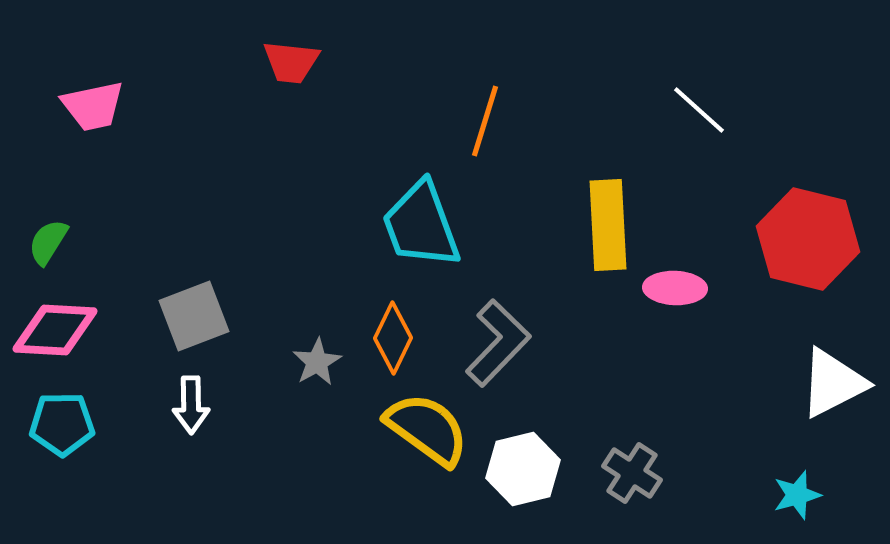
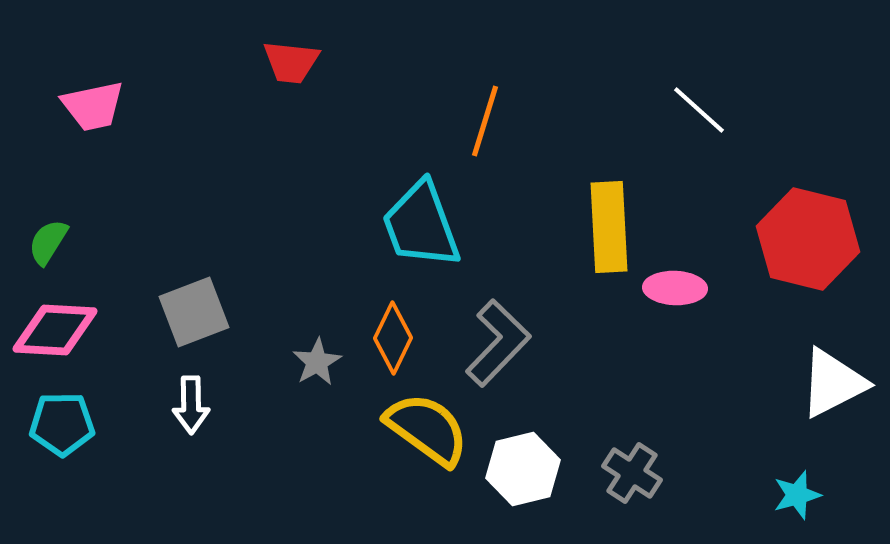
yellow rectangle: moved 1 px right, 2 px down
gray square: moved 4 px up
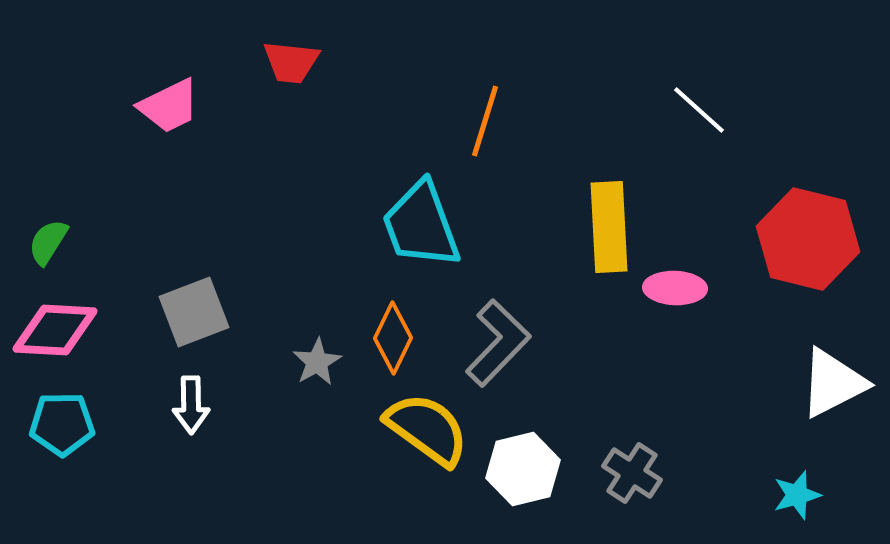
pink trapezoid: moved 76 px right; rotated 14 degrees counterclockwise
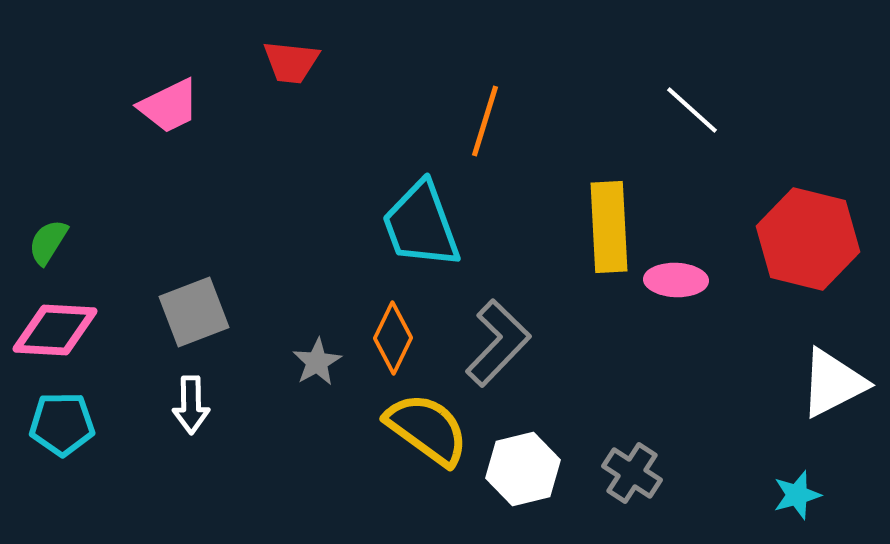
white line: moved 7 px left
pink ellipse: moved 1 px right, 8 px up
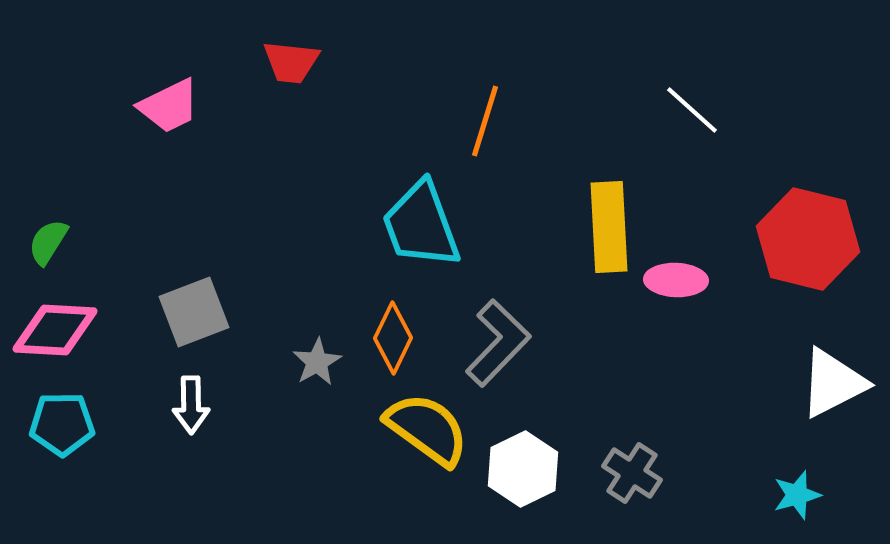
white hexagon: rotated 12 degrees counterclockwise
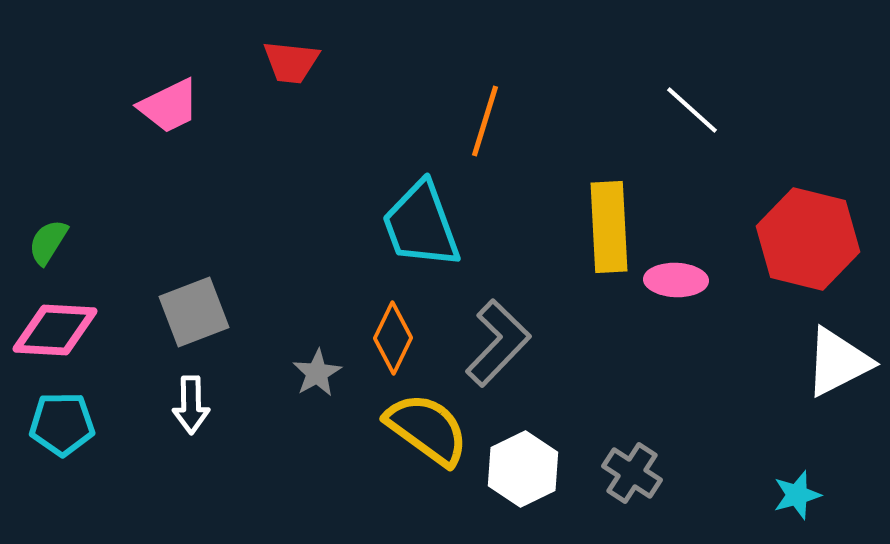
gray star: moved 11 px down
white triangle: moved 5 px right, 21 px up
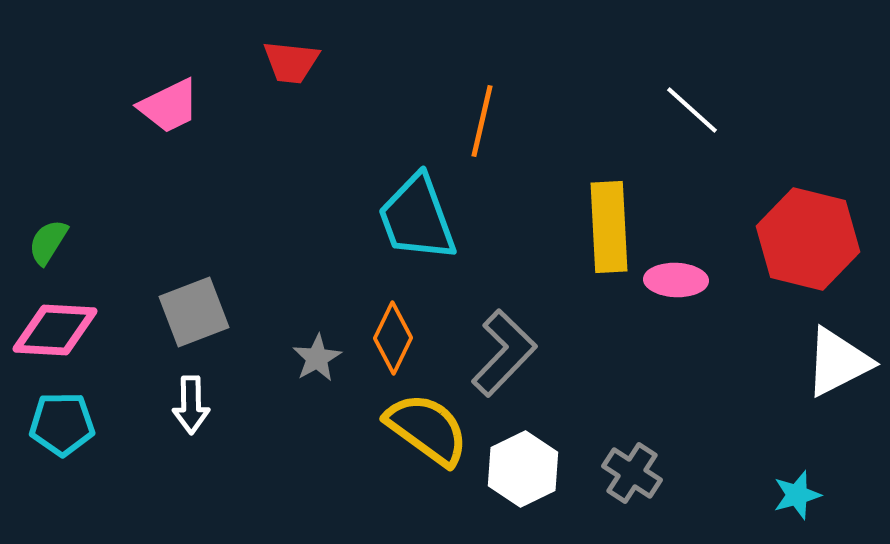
orange line: moved 3 px left; rotated 4 degrees counterclockwise
cyan trapezoid: moved 4 px left, 7 px up
gray L-shape: moved 6 px right, 10 px down
gray star: moved 15 px up
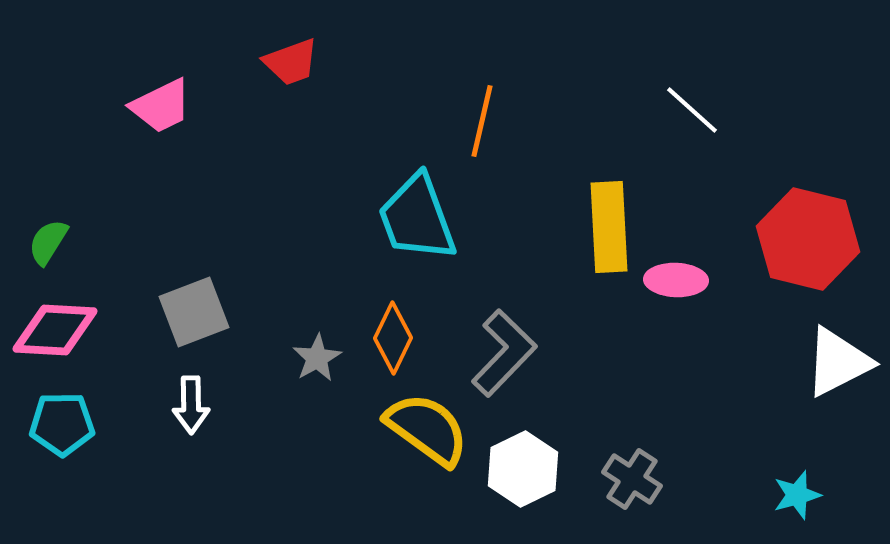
red trapezoid: rotated 26 degrees counterclockwise
pink trapezoid: moved 8 px left
gray cross: moved 6 px down
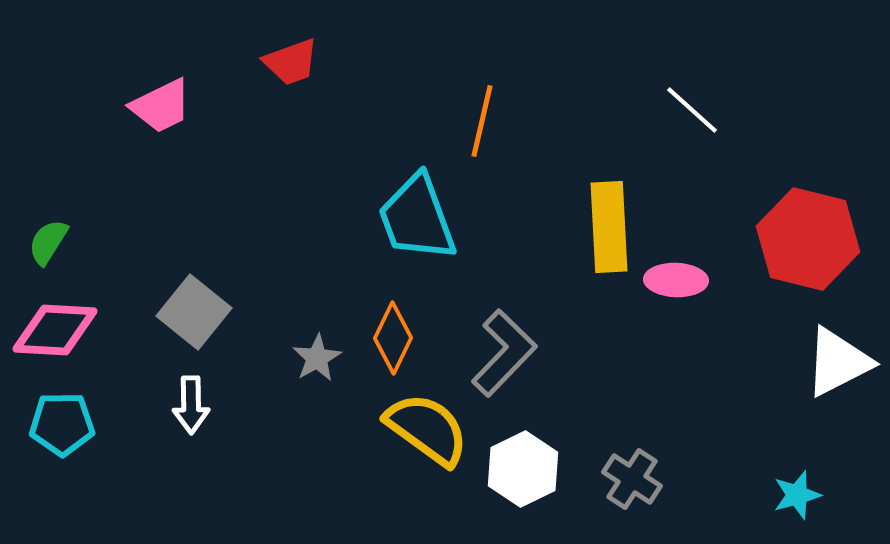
gray square: rotated 30 degrees counterclockwise
